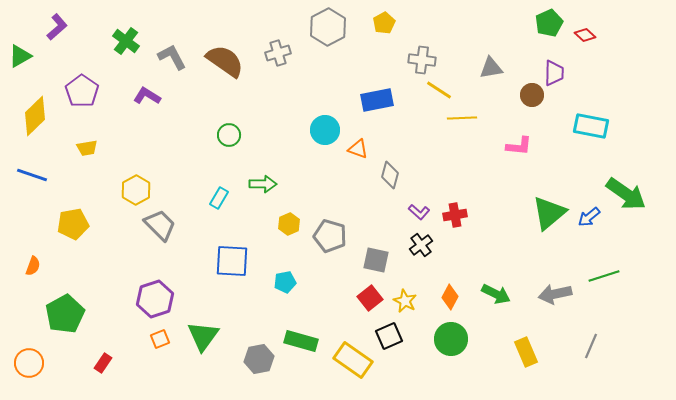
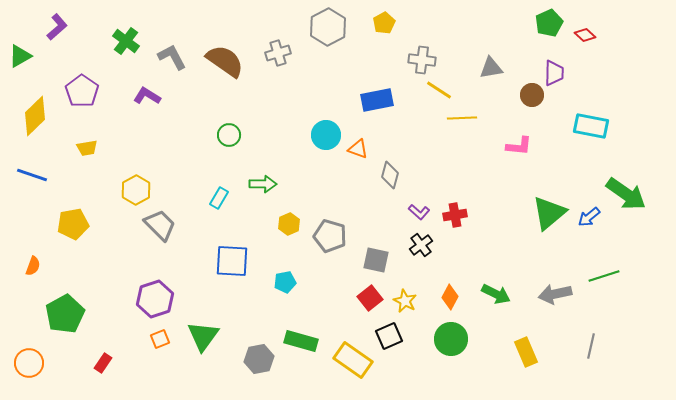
cyan circle at (325, 130): moved 1 px right, 5 px down
gray line at (591, 346): rotated 10 degrees counterclockwise
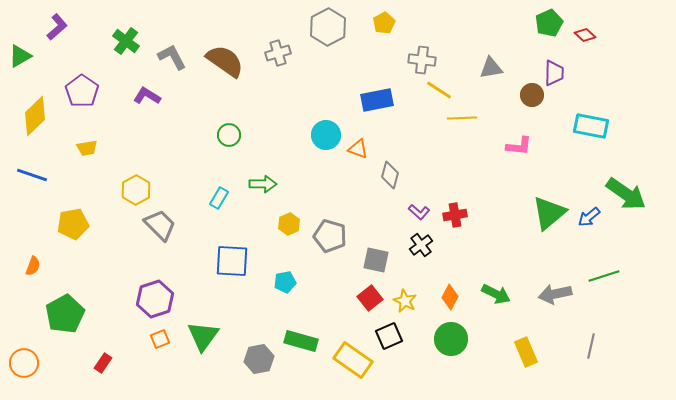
orange circle at (29, 363): moved 5 px left
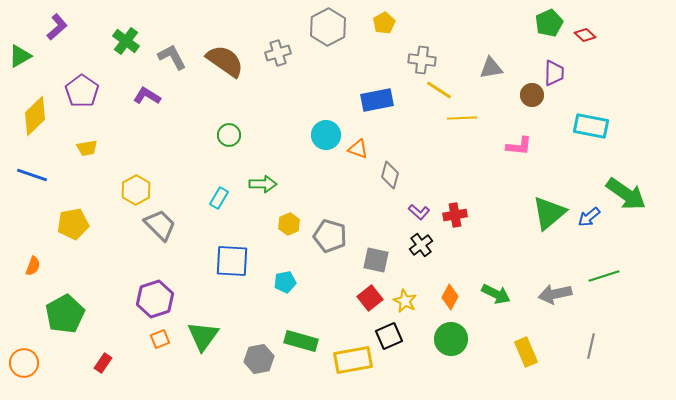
yellow rectangle at (353, 360): rotated 45 degrees counterclockwise
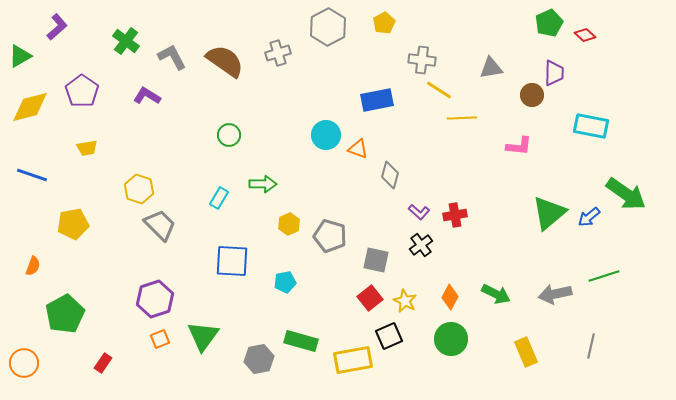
yellow diamond at (35, 116): moved 5 px left, 9 px up; rotated 30 degrees clockwise
yellow hexagon at (136, 190): moved 3 px right, 1 px up; rotated 12 degrees counterclockwise
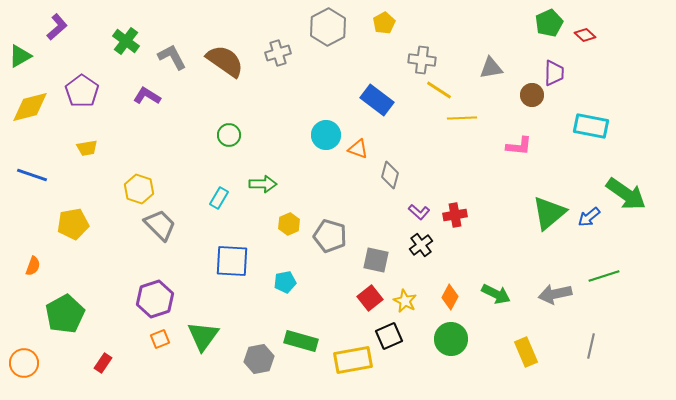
blue rectangle at (377, 100): rotated 48 degrees clockwise
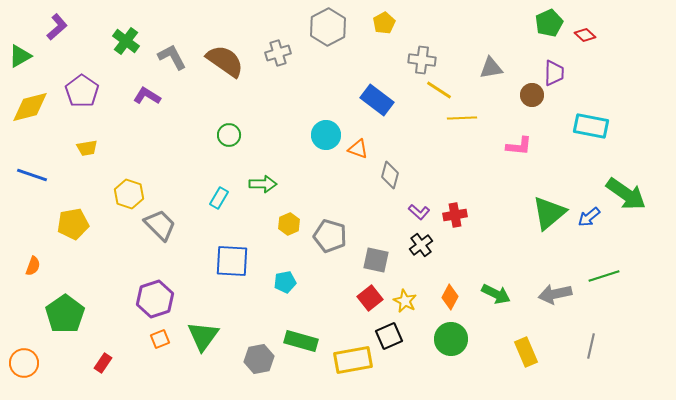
yellow hexagon at (139, 189): moved 10 px left, 5 px down
green pentagon at (65, 314): rotated 6 degrees counterclockwise
